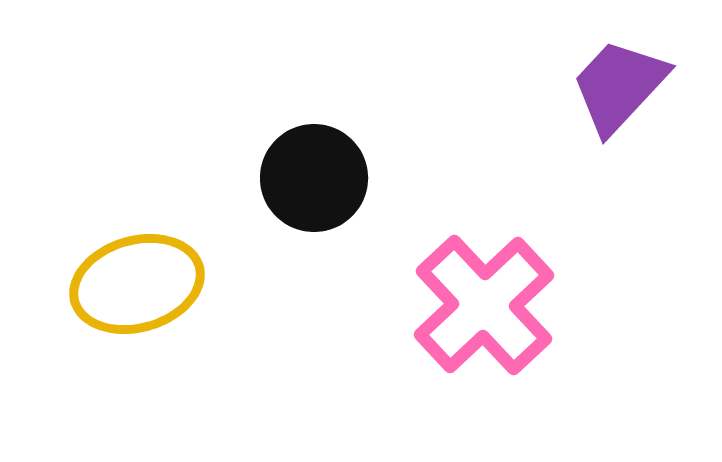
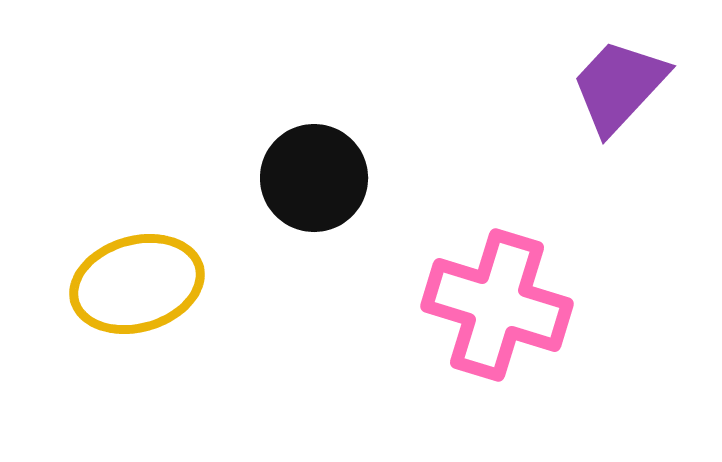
pink cross: moved 13 px right; rotated 30 degrees counterclockwise
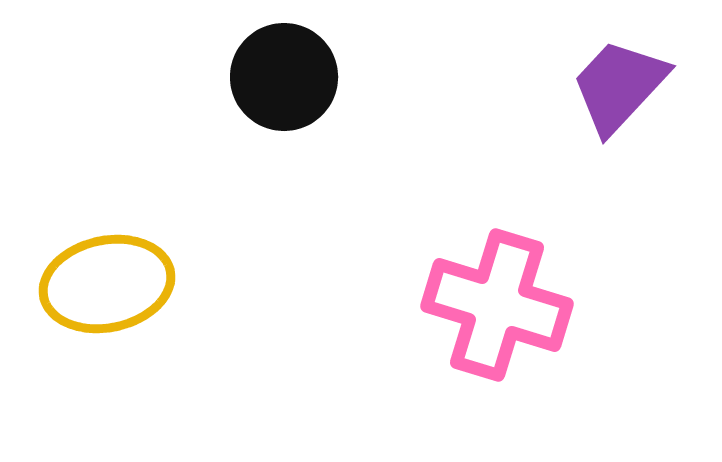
black circle: moved 30 px left, 101 px up
yellow ellipse: moved 30 px left; rotated 4 degrees clockwise
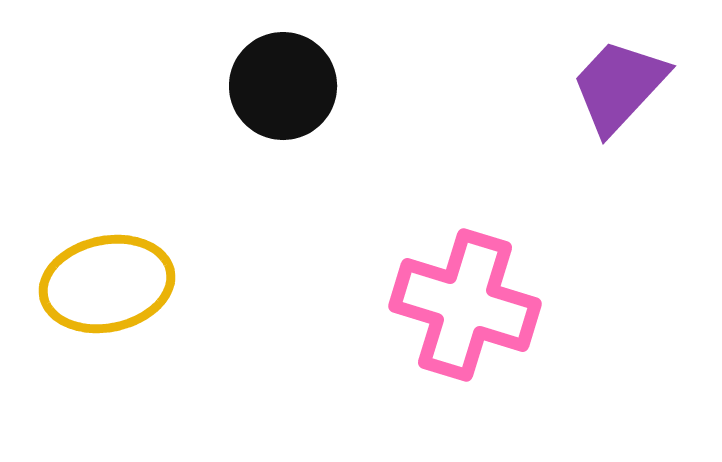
black circle: moved 1 px left, 9 px down
pink cross: moved 32 px left
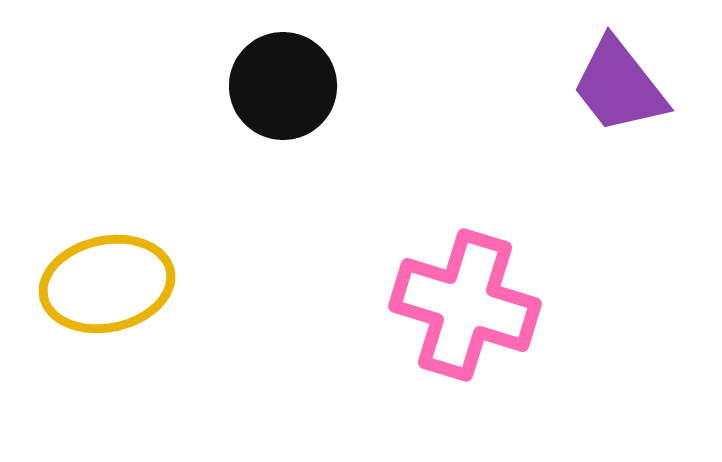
purple trapezoid: rotated 81 degrees counterclockwise
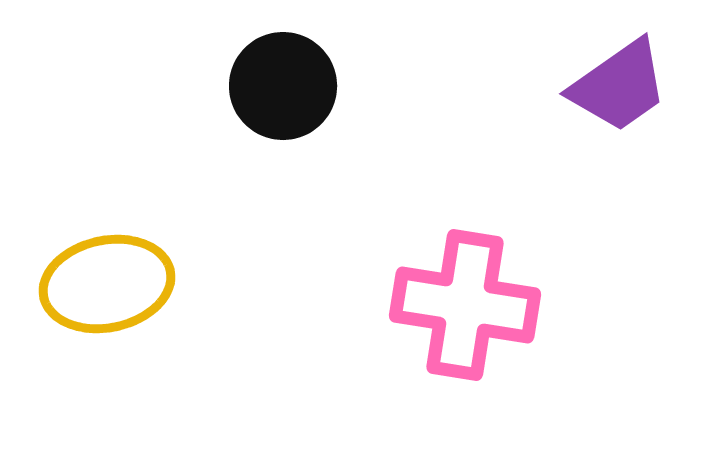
purple trapezoid: rotated 87 degrees counterclockwise
pink cross: rotated 8 degrees counterclockwise
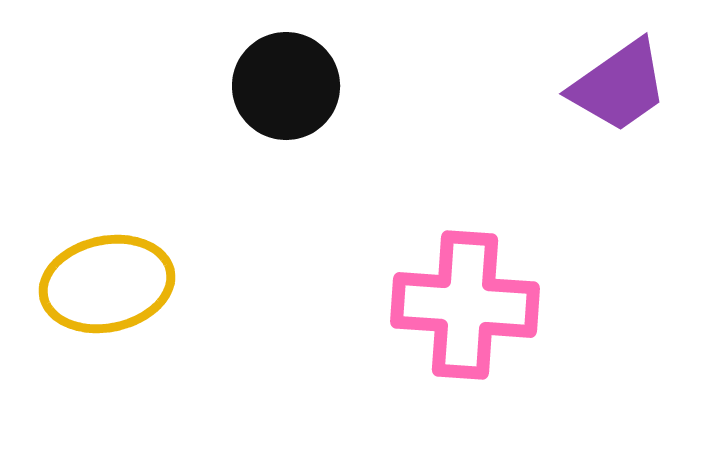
black circle: moved 3 px right
pink cross: rotated 5 degrees counterclockwise
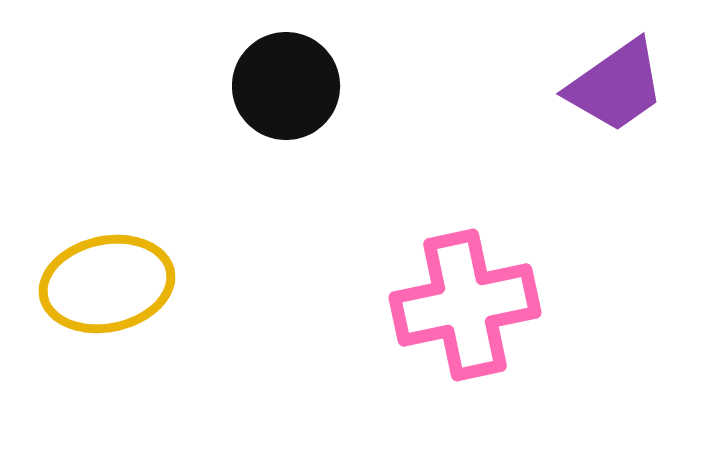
purple trapezoid: moved 3 px left
pink cross: rotated 16 degrees counterclockwise
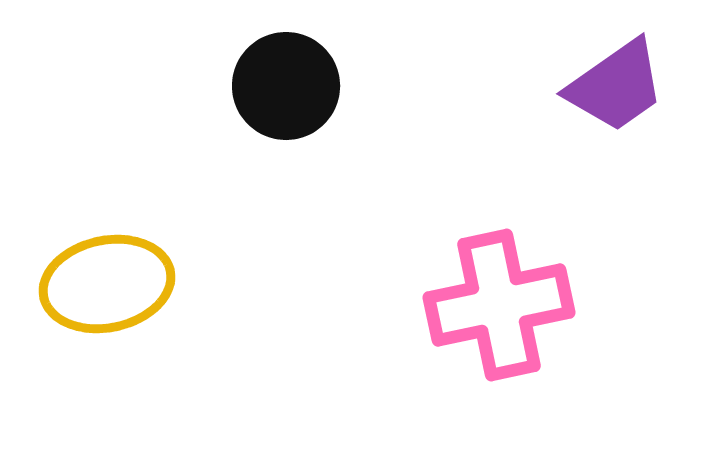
pink cross: moved 34 px right
